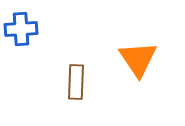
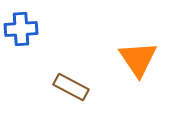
brown rectangle: moved 5 px left, 5 px down; rotated 64 degrees counterclockwise
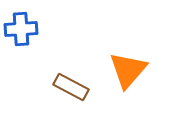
orange triangle: moved 10 px left, 11 px down; rotated 15 degrees clockwise
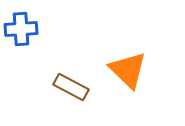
orange triangle: rotated 27 degrees counterclockwise
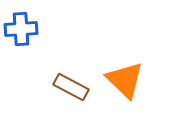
orange triangle: moved 3 px left, 10 px down
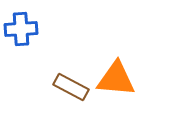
orange triangle: moved 9 px left, 1 px up; rotated 39 degrees counterclockwise
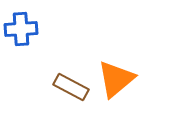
orange triangle: rotated 45 degrees counterclockwise
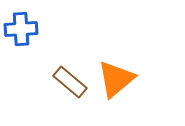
brown rectangle: moved 1 px left, 5 px up; rotated 12 degrees clockwise
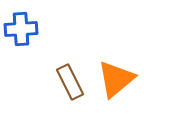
brown rectangle: rotated 24 degrees clockwise
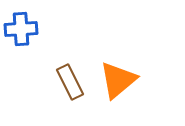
orange triangle: moved 2 px right, 1 px down
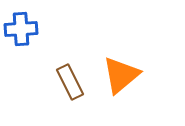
orange triangle: moved 3 px right, 5 px up
